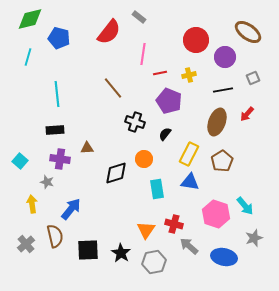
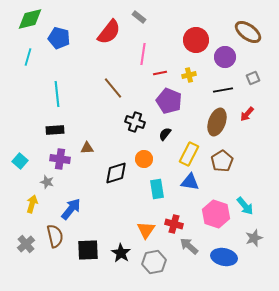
yellow arrow at (32, 204): rotated 24 degrees clockwise
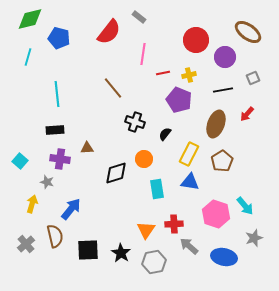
red line at (160, 73): moved 3 px right
purple pentagon at (169, 101): moved 10 px right, 1 px up
brown ellipse at (217, 122): moved 1 px left, 2 px down
red cross at (174, 224): rotated 18 degrees counterclockwise
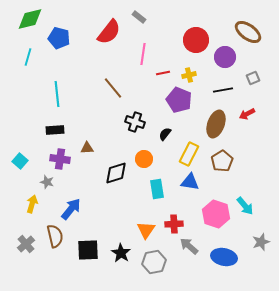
red arrow at (247, 114): rotated 21 degrees clockwise
gray star at (254, 238): moved 7 px right, 4 px down
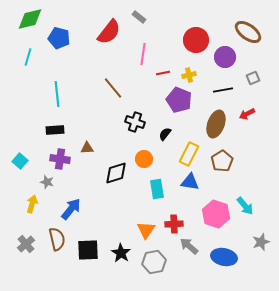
brown semicircle at (55, 236): moved 2 px right, 3 px down
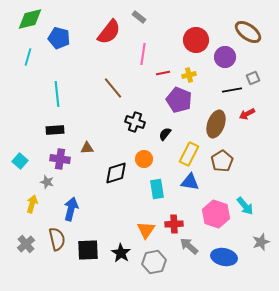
black line at (223, 90): moved 9 px right
blue arrow at (71, 209): rotated 25 degrees counterclockwise
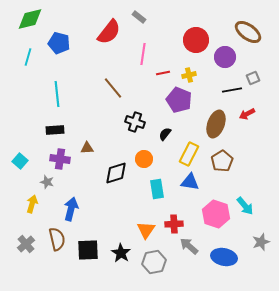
blue pentagon at (59, 38): moved 5 px down
